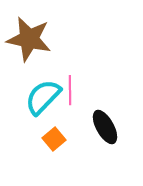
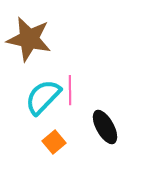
orange square: moved 3 px down
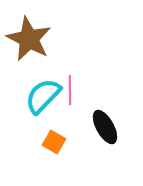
brown star: rotated 15 degrees clockwise
cyan semicircle: moved 1 px up
orange square: rotated 20 degrees counterclockwise
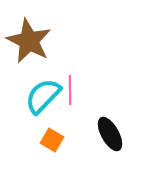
brown star: moved 2 px down
black ellipse: moved 5 px right, 7 px down
orange square: moved 2 px left, 2 px up
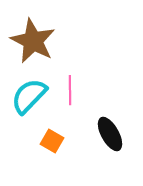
brown star: moved 4 px right
cyan semicircle: moved 14 px left
orange square: moved 1 px down
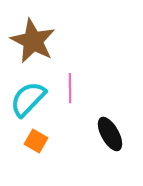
pink line: moved 2 px up
cyan semicircle: moved 1 px left, 3 px down
orange square: moved 16 px left
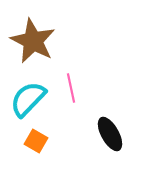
pink line: moved 1 px right; rotated 12 degrees counterclockwise
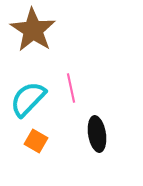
brown star: moved 11 px up; rotated 6 degrees clockwise
black ellipse: moved 13 px left; rotated 20 degrees clockwise
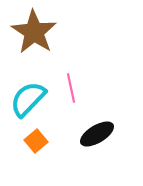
brown star: moved 1 px right, 2 px down
black ellipse: rotated 68 degrees clockwise
orange square: rotated 20 degrees clockwise
